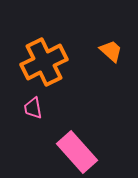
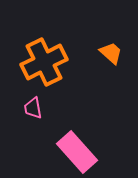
orange trapezoid: moved 2 px down
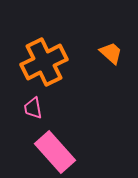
pink rectangle: moved 22 px left
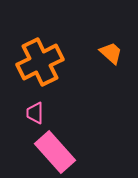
orange cross: moved 4 px left
pink trapezoid: moved 2 px right, 5 px down; rotated 10 degrees clockwise
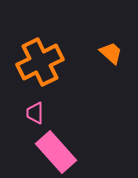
pink rectangle: moved 1 px right
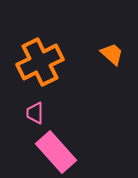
orange trapezoid: moved 1 px right, 1 px down
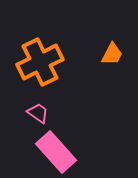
orange trapezoid: rotated 75 degrees clockwise
pink trapezoid: moved 3 px right; rotated 125 degrees clockwise
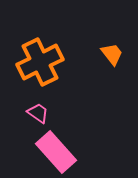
orange trapezoid: rotated 65 degrees counterclockwise
